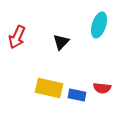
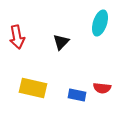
cyan ellipse: moved 1 px right, 2 px up
red arrow: rotated 35 degrees counterclockwise
yellow rectangle: moved 16 px left
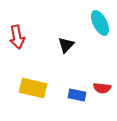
cyan ellipse: rotated 45 degrees counterclockwise
black triangle: moved 5 px right, 3 px down
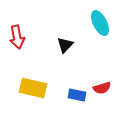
black triangle: moved 1 px left
red semicircle: rotated 24 degrees counterclockwise
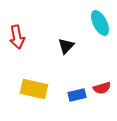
black triangle: moved 1 px right, 1 px down
yellow rectangle: moved 1 px right, 1 px down
blue rectangle: rotated 24 degrees counterclockwise
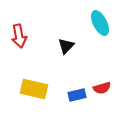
red arrow: moved 2 px right, 1 px up
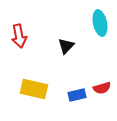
cyan ellipse: rotated 15 degrees clockwise
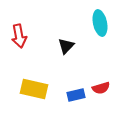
red semicircle: moved 1 px left
blue rectangle: moved 1 px left
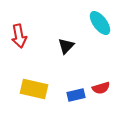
cyan ellipse: rotated 25 degrees counterclockwise
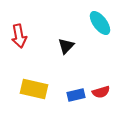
red semicircle: moved 4 px down
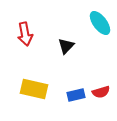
red arrow: moved 6 px right, 2 px up
